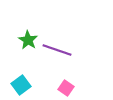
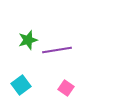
green star: rotated 24 degrees clockwise
purple line: rotated 28 degrees counterclockwise
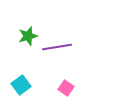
green star: moved 4 px up
purple line: moved 3 px up
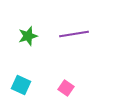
purple line: moved 17 px right, 13 px up
cyan square: rotated 30 degrees counterclockwise
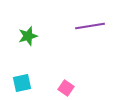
purple line: moved 16 px right, 8 px up
cyan square: moved 1 px right, 2 px up; rotated 36 degrees counterclockwise
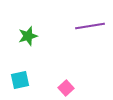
cyan square: moved 2 px left, 3 px up
pink square: rotated 14 degrees clockwise
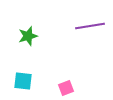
cyan square: moved 3 px right, 1 px down; rotated 18 degrees clockwise
pink square: rotated 21 degrees clockwise
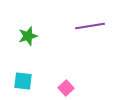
pink square: rotated 21 degrees counterclockwise
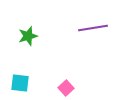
purple line: moved 3 px right, 2 px down
cyan square: moved 3 px left, 2 px down
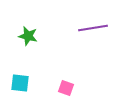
green star: rotated 30 degrees clockwise
pink square: rotated 28 degrees counterclockwise
